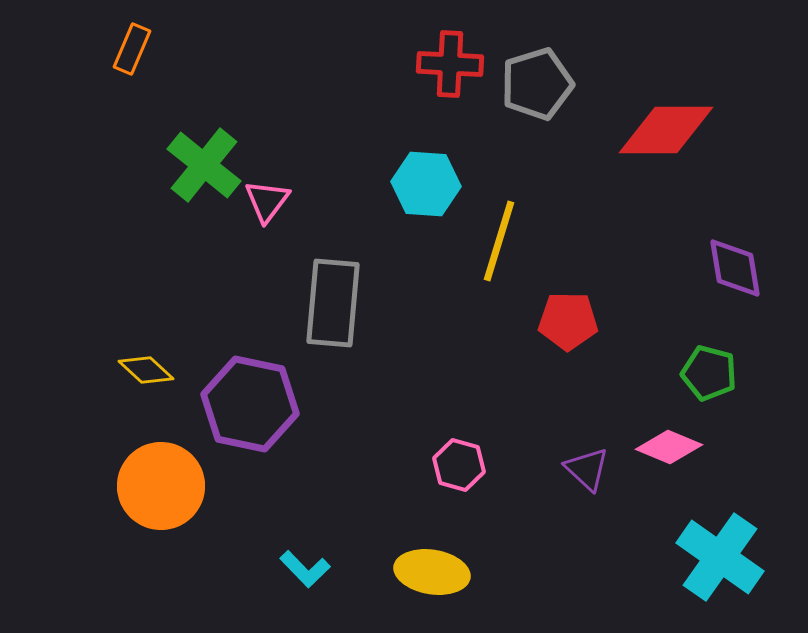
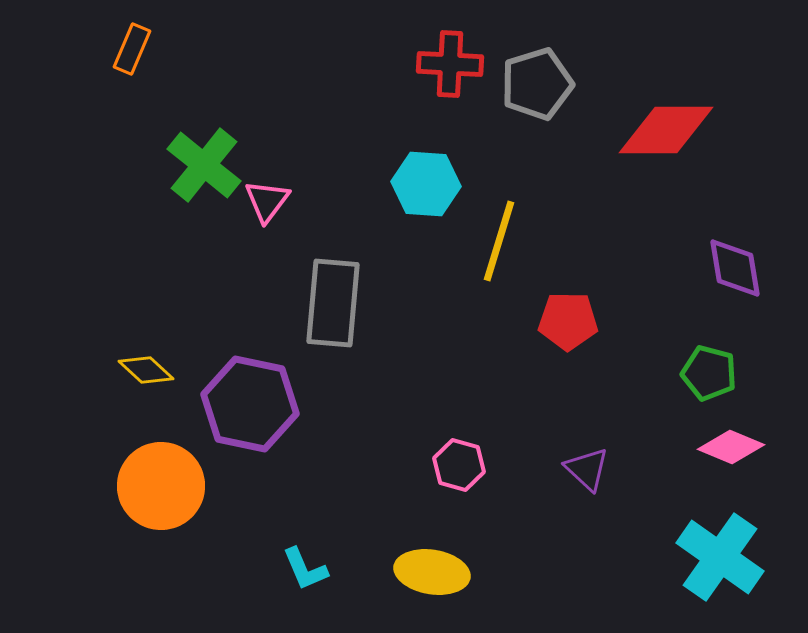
pink diamond: moved 62 px right
cyan L-shape: rotated 21 degrees clockwise
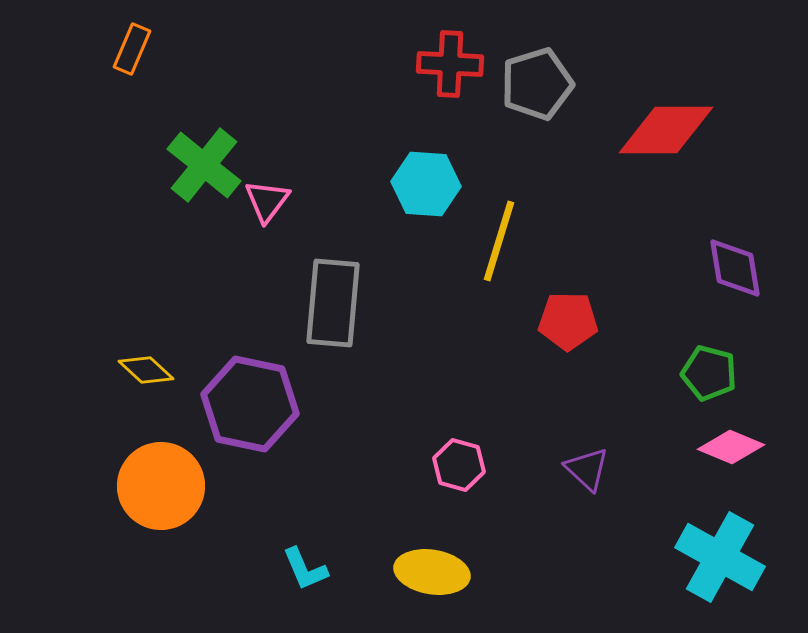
cyan cross: rotated 6 degrees counterclockwise
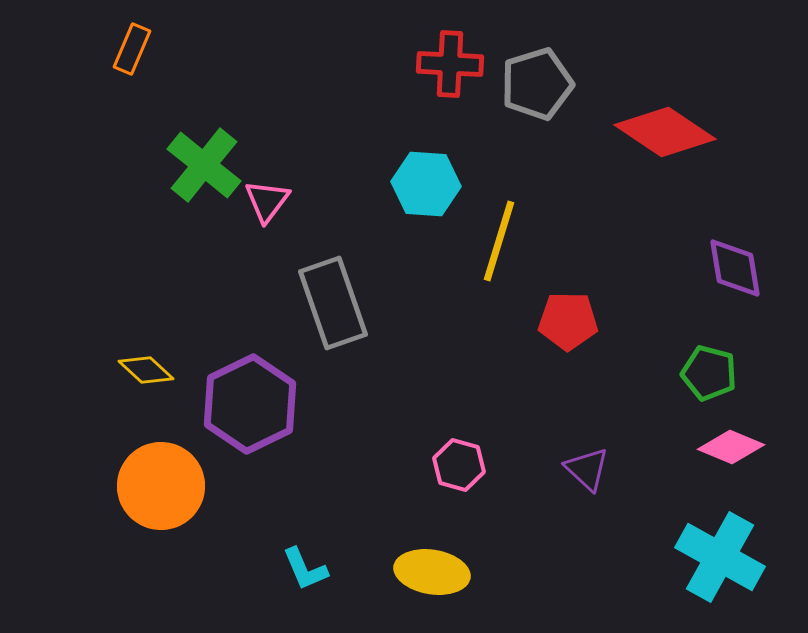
red diamond: moved 1 px left, 2 px down; rotated 34 degrees clockwise
gray rectangle: rotated 24 degrees counterclockwise
purple hexagon: rotated 22 degrees clockwise
